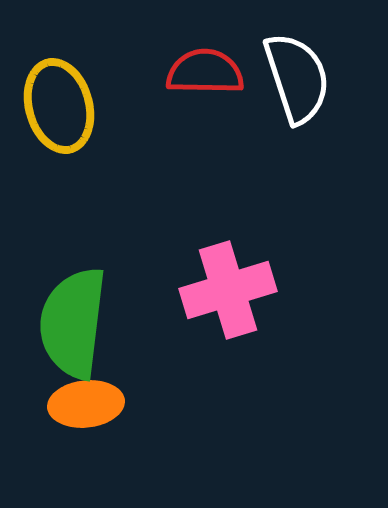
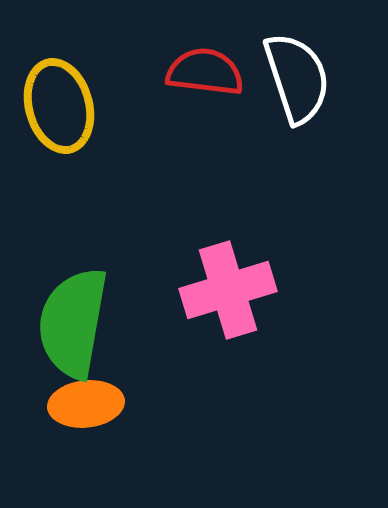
red semicircle: rotated 6 degrees clockwise
green semicircle: rotated 3 degrees clockwise
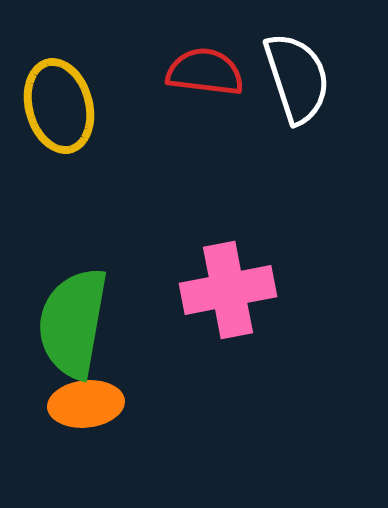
pink cross: rotated 6 degrees clockwise
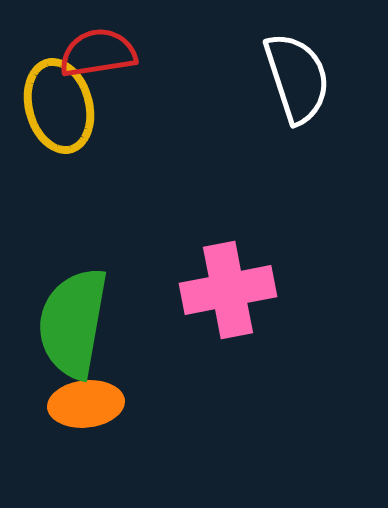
red semicircle: moved 107 px left, 19 px up; rotated 16 degrees counterclockwise
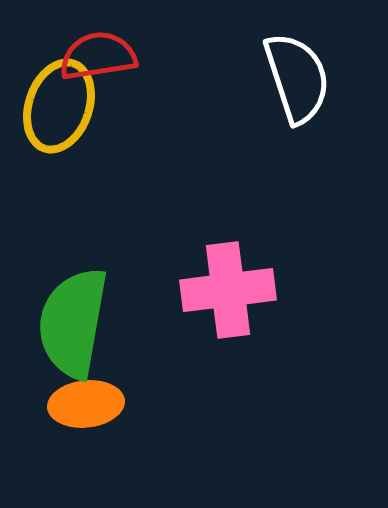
red semicircle: moved 3 px down
yellow ellipse: rotated 34 degrees clockwise
pink cross: rotated 4 degrees clockwise
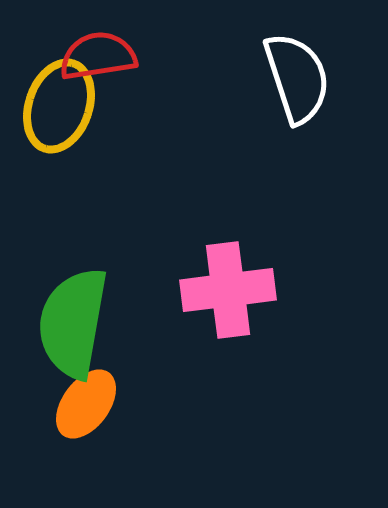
orange ellipse: rotated 48 degrees counterclockwise
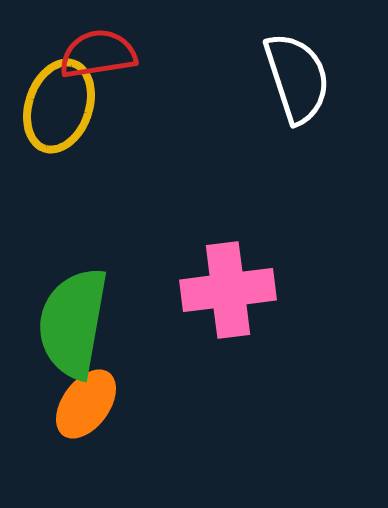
red semicircle: moved 2 px up
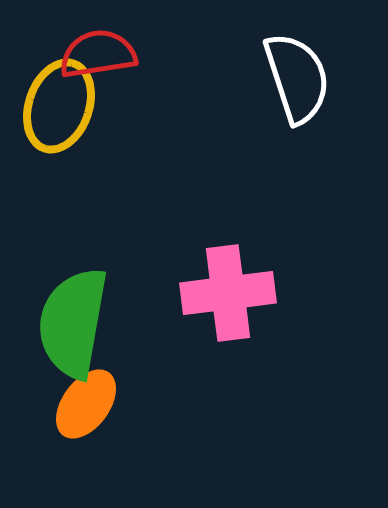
pink cross: moved 3 px down
